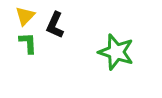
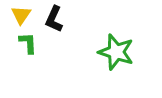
yellow triangle: moved 4 px left, 1 px up; rotated 10 degrees counterclockwise
black L-shape: moved 1 px left, 6 px up
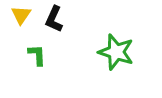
green L-shape: moved 9 px right, 12 px down
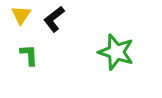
black L-shape: rotated 28 degrees clockwise
green L-shape: moved 8 px left
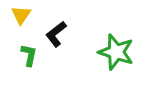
black L-shape: moved 2 px right, 15 px down
green L-shape: rotated 15 degrees clockwise
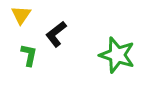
green star: moved 1 px right, 3 px down
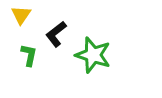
green star: moved 24 px left
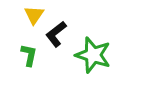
yellow triangle: moved 13 px right
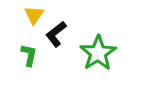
green star: moved 5 px right, 2 px up; rotated 21 degrees clockwise
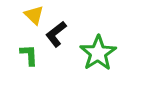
yellow triangle: rotated 20 degrees counterclockwise
green L-shape: rotated 15 degrees counterclockwise
